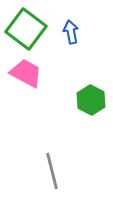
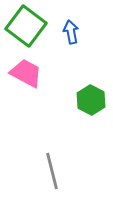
green square: moved 3 px up
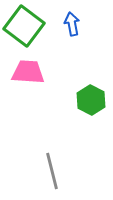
green square: moved 2 px left
blue arrow: moved 1 px right, 8 px up
pink trapezoid: moved 2 px right, 1 px up; rotated 24 degrees counterclockwise
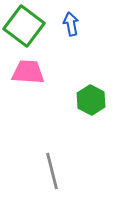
blue arrow: moved 1 px left
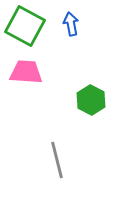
green square: moved 1 px right; rotated 9 degrees counterclockwise
pink trapezoid: moved 2 px left
gray line: moved 5 px right, 11 px up
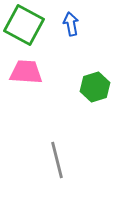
green square: moved 1 px left, 1 px up
green hexagon: moved 4 px right, 13 px up; rotated 16 degrees clockwise
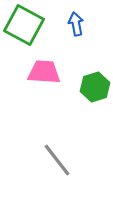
blue arrow: moved 5 px right
pink trapezoid: moved 18 px right
gray line: rotated 24 degrees counterclockwise
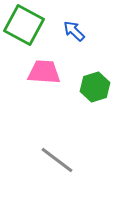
blue arrow: moved 2 px left, 7 px down; rotated 35 degrees counterclockwise
gray line: rotated 15 degrees counterclockwise
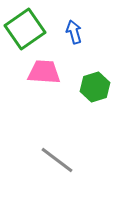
green square: moved 1 px right, 4 px down; rotated 27 degrees clockwise
blue arrow: moved 1 px down; rotated 30 degrees clockwise
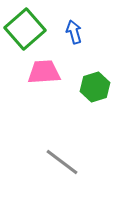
green square: rotated 6 degrees counterclockwise
pink trapezoid: rotated 8 degrees counterclockwise
gray line: moved 5 px right, 2 px down
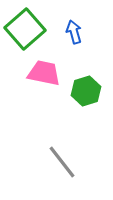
pink trapezoid: moved 1 px down; rotated 16 degrees clockwise
green hexagon: moved 9 px left, 4 px down
gray line: rotated 15 degrees clockwise
